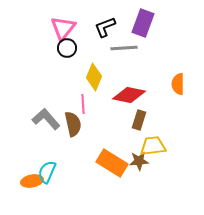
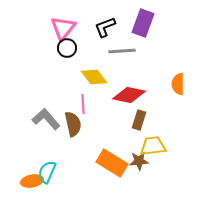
gray line: moved 2 px left, 3 px down
yellow diamond: rotated 60 degrees counterclockwise
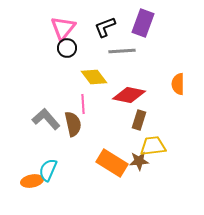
cyan semicircle: moved 1 px right, 2 px up
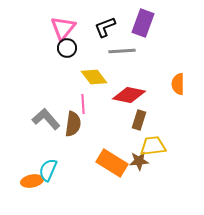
brown semicircle: rotated 20 degrees clockwise
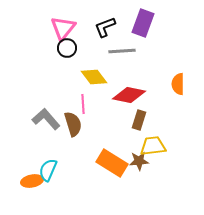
brown semicircle: rotated 25 degrees counterclockwise
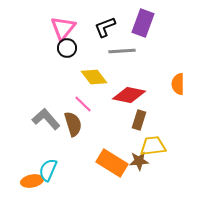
pink line: rotated 42 degrees counterclockwise
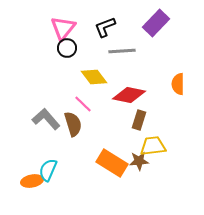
purple rectangle: moved 13 px right; rotated 24 degrees clockwise
